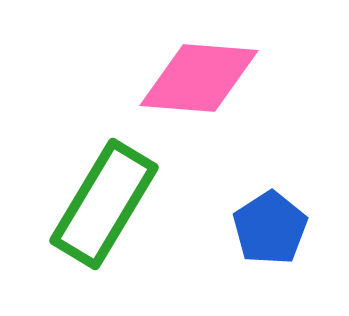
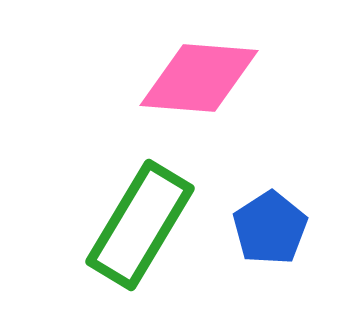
green rectangle: moved 36 px right, 21 px down
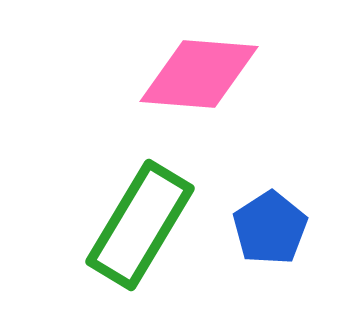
pink diamond: moved 4 px up
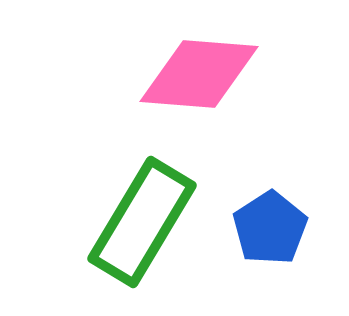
green rectangle: moved 2 px right, 3 px up
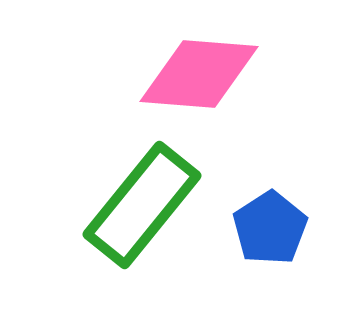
green rectangle: moved 17 px up; rotated 8 degrees clockwise
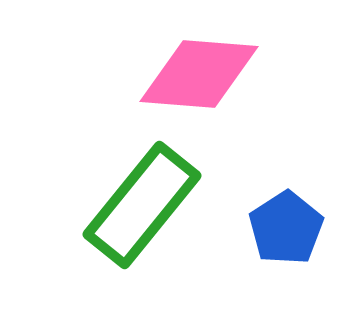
blue pentagon: moved 16 px right
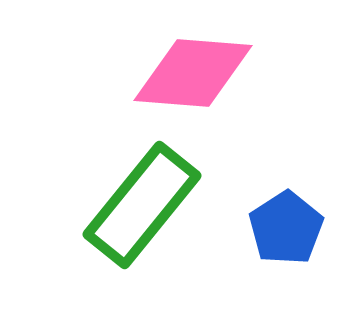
pink diamond: moved 6 px left, 1 px up
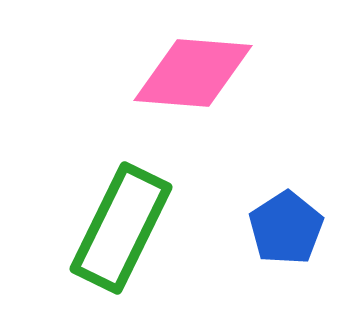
green rectangle: moved 21 px left, 23 px down; rotated 13 degrees counterclockwise
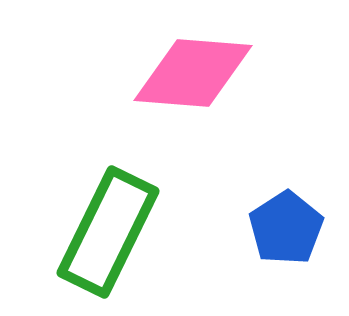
green rectangle: moved 13 px left, 4 px down
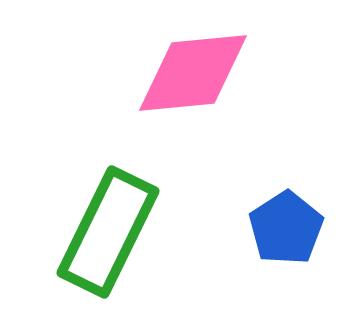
pink diamond: rotated 10 degrees counterclockwise
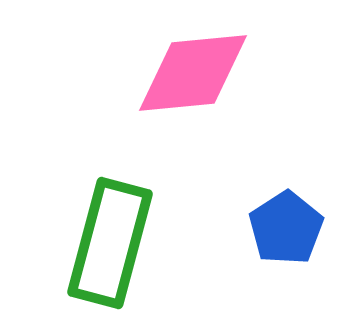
green rectangle: moved 2 px right, 11 px down; rotated 11 degrees counterclockwise
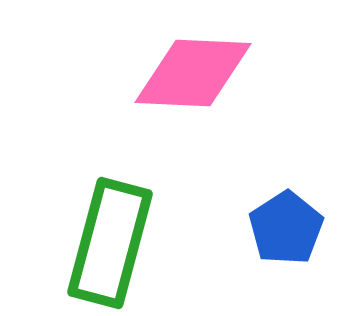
pink diamond: rotated 8 degrees clockwise
